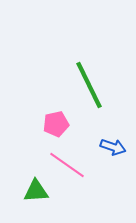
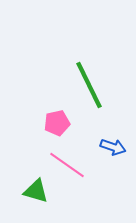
pink pentagon: moved 1 px right, 1 px up
green triangle: rotated 20 degrees clockwise
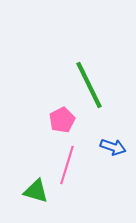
pink pentagon: moved 5 px right, 3 px up; rotated 15 degrees counterclockwise
pink line: rotated 72 degrees clockwise
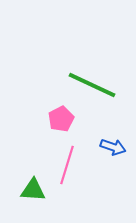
green line: moved 3 px right; rotated 39 degrees counterclockwise
pink pentagon: moved 1 px left, 1 px up
green triangle: moved 3 px left, 1 px up; rotated 12 degrees counterclockwise
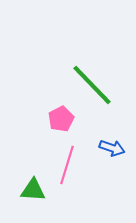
green line: rotated 21 degrees clockwise
blue arrow: moved 1 px left, 1 px down
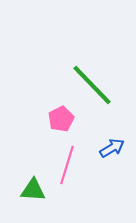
blue arrow: rotated 50 degrees counterclockwise
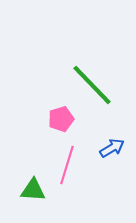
pink pentagon: rotated 10 degrees clockwise
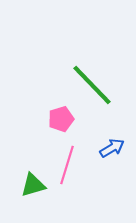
green triangle: moved 5 px up; rotated 20 degrees counterclockwise
